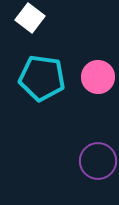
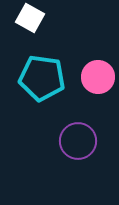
white square: rotated 8 degrees counterclockwise
purple circle: moved 20 px left, 20 px up
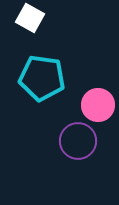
pink circle: moved 28 px down
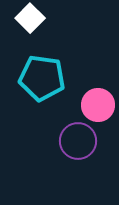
white square: rotated 16 degrees clockwise
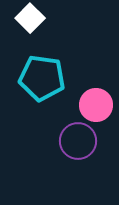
pink circle: moved 2 px left
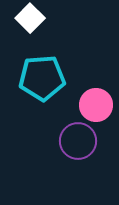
cyan pentagon: rotated 12 degrees counterclockwise
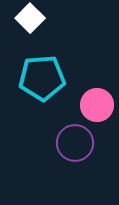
pink circle: moved 1 px right
purple circle: moved 3 px left, 2 px down
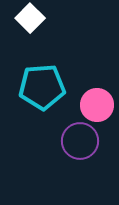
cyan pentagon: moved 9 px down
purple circle: moved 5 px right, 2 px up
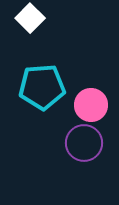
pink circle: moved 6 px left
purple circle: moved 4 px right, 2 px down
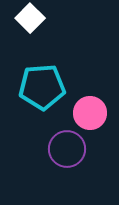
pink circle: moved 1 px left, 8 px down
purple circle: moved 17 px left, 6 px down
